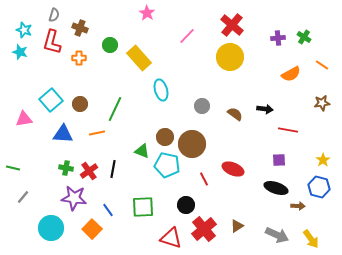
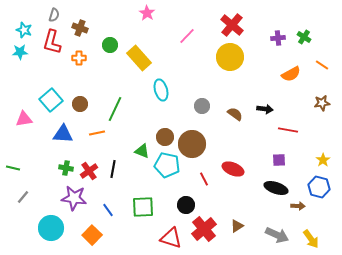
cyan star at (20, 52): rotated 21 degrees counterclockwise
orange square at (92, 229): moved 6 px down
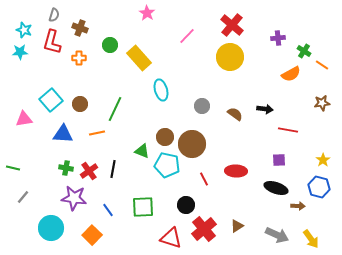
green cross at (304, 37): moved 14 px down
red ellipse at (233, 169): moved 3 px right, 2 px down; rotated 20 degrees counterclockwise
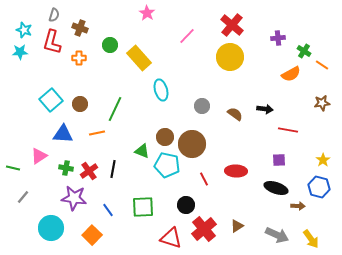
pink triangle at (24, 119): moved 15 px right, 37 px down; rotated 24 degrees counterclockwise
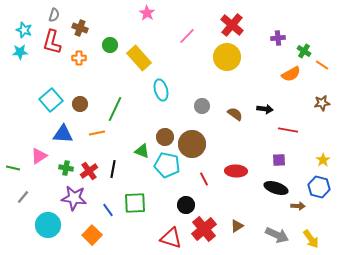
yellow circle at (230, 57): moved 3 px left
green square at (143, 207): moved 8 px left, 4 px up
cyan circle at (51, 228): moved 3 px left, 3 px up
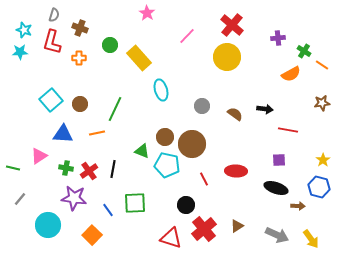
gray line at (23, 197): moved 3 px left, 2 px down
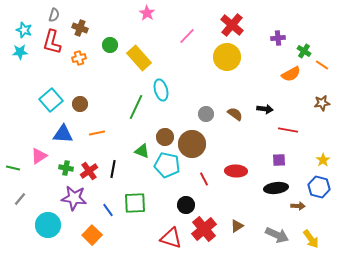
orange cross at (79, 58): rotated 16 degrees counterclockwise
gray circle at (202, 106): moved 4 px right, 8 px down
green line at (115, 109): moved 21 px right, 2 px up
black ellipse at (276, 188): rotated 25 degrees counterclockwise
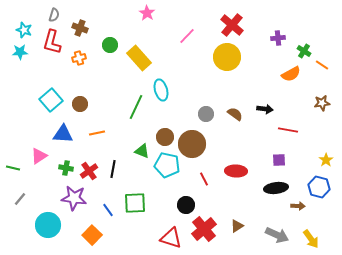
yellow star at (323, 160): moved 3 px right
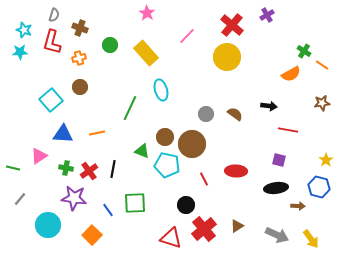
purple cross at (278, 38): moved 11 px left, 23 px up; rotated 24 degrees counterclockwise
yellow rectangle at (139, 58): moved 7 px right, 5 px up
brown circle at (80, 104): moved 17 px up
green line at (136, 107): moved 6 px left, 1 px down
black arrow at (265, 109): moved 4 px right, 3 px up
purple square at (279, 160): rotated 16 degrees clockwise
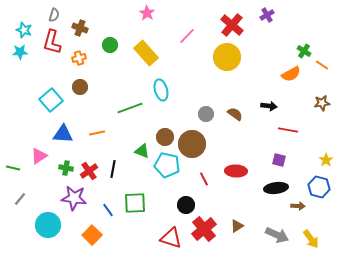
green line at (130, 108): rotated 45 degrees clockwise
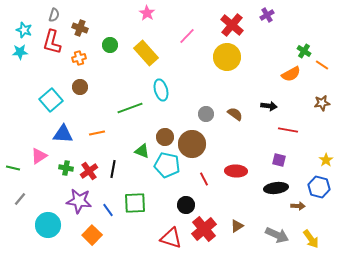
purple star at (74, 198): moved 5 px right, 3 px down
